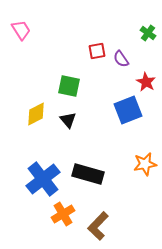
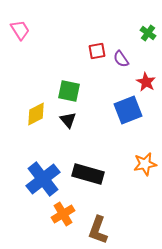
pink trapezoid: moved 1 px left
green square: moved 5 px down
brown L-shape: moved 4 px down; rotated 24 degrees counterclockwise
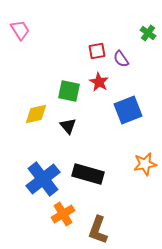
red star: moved 47 px left
yellow diamond: rotated 15 degrees clockwise
black triangle: moved 6 px down
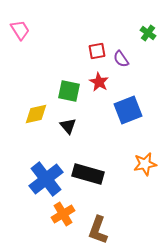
blue cross: moved 3 px right
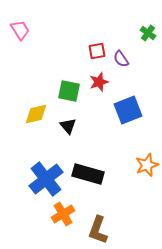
red star: rotated 24 degrees clockwise
orange star: moved 2 px right, 1 px down; rotated 10 degrees counterclockwise
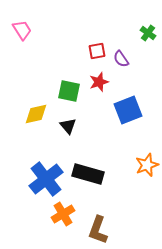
pink trapezoid: moved 2 px right
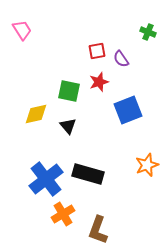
green cross: moved 1 px up; rotated 14 degrees counterclockwise
